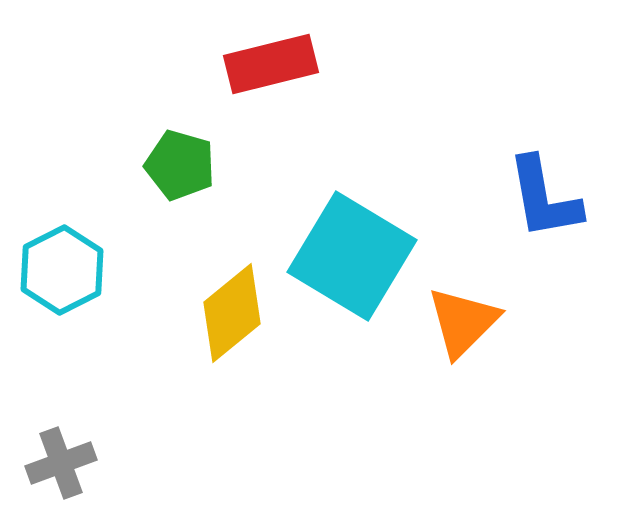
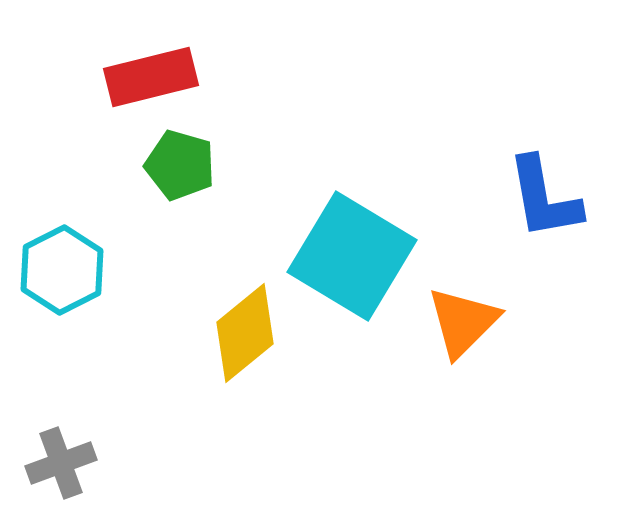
red rectangle: moved 120 px left, 13 px down
yellow diamond: moved 13 px right, 20 px down
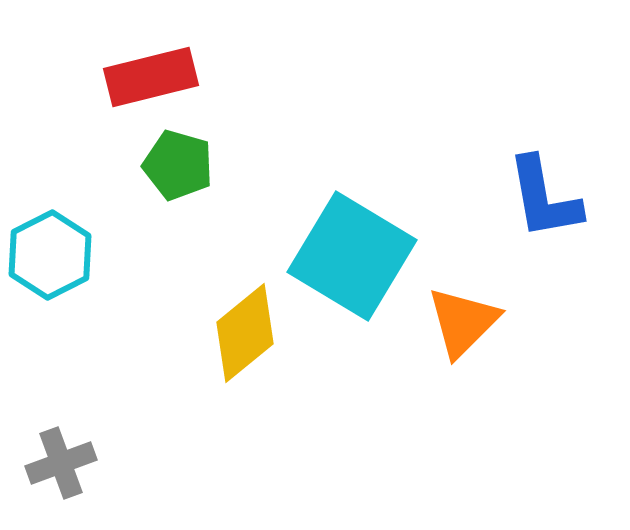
green pentagon: moved 2 px left
cyan hexagon: moved 12 px left, 15 px up
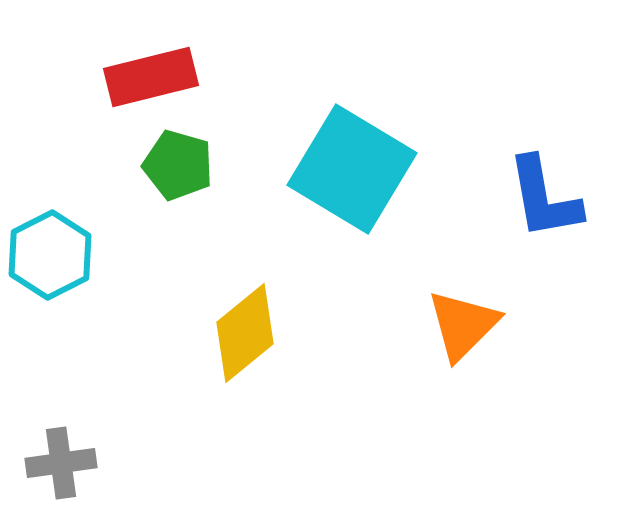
cyan square: moved 87 px up
orange triangle: moved 3 px down
gray cross: rotated 12 degrees clockwise
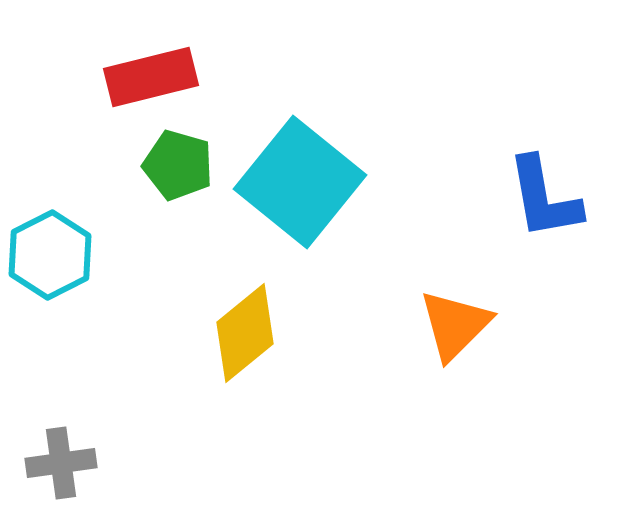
cyan square: moved 52 px left, 13 px down; rotated 8 degrees clockwise
orange triangle: moved 8 px left
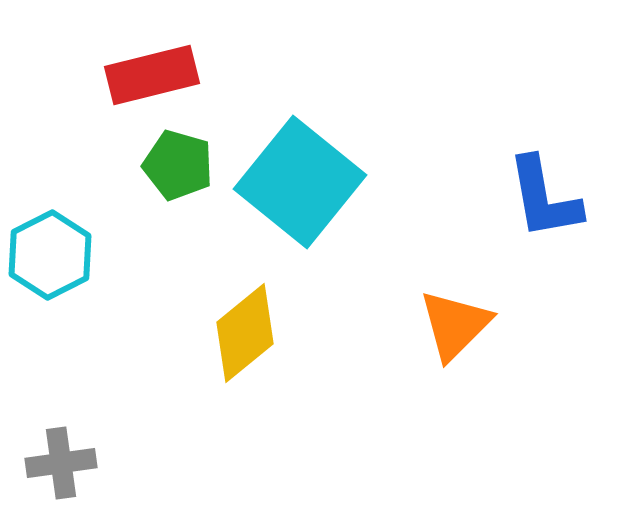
red rectangle: moved 1 px right, 2 px up
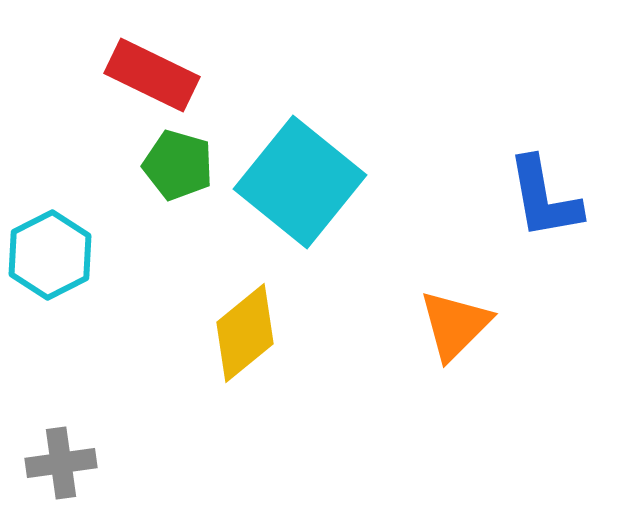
red rectangle: rotated 40 degrees clockwise
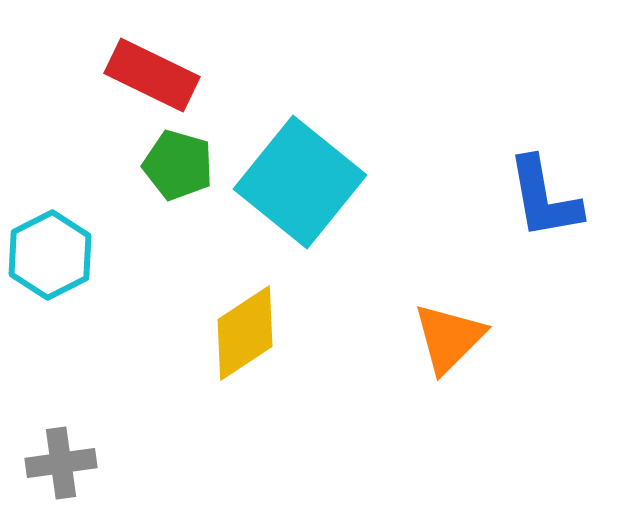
orange triangle: moved 6 px left, 13 px down
yellow diamond: rotated 6 degrees clockwise
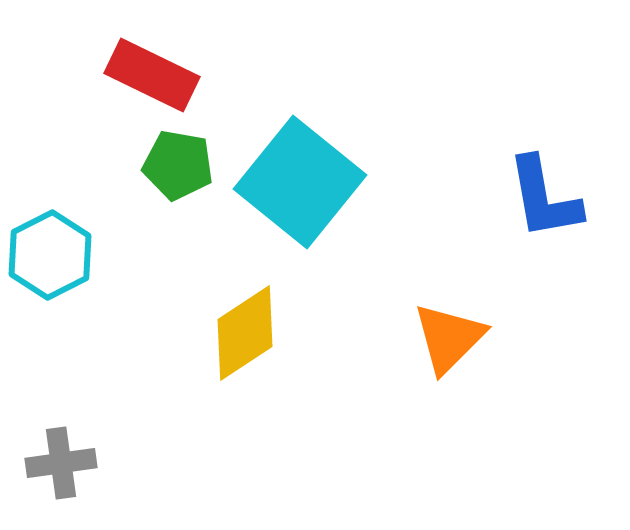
green pentagon: rotated 6 degrees counterclockwise
